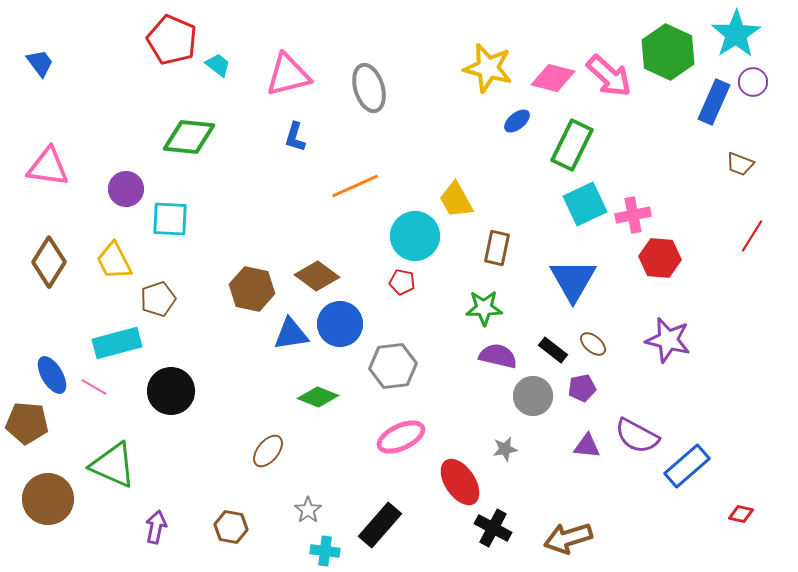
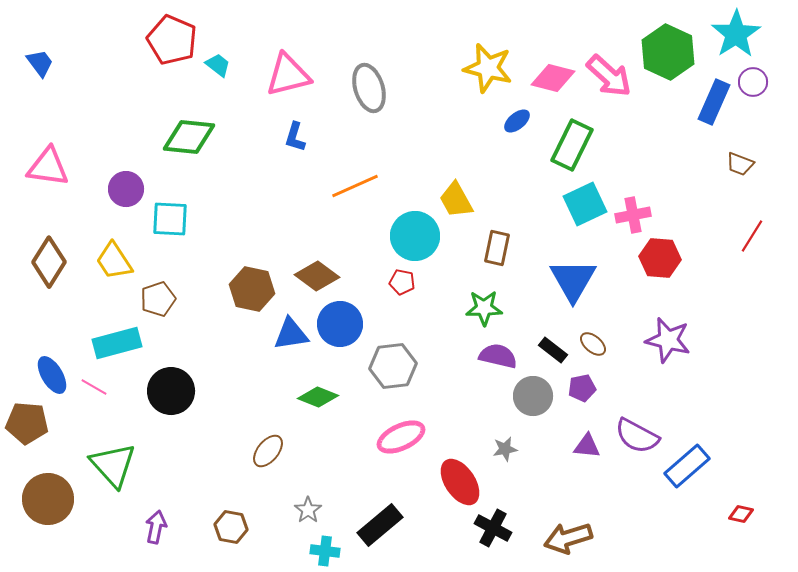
yellow trapezoid at (114, 261): rotated 6 degrees counterclockwise
green triangle at (113, 465): rotated 24 degrees clockwise
black rectangle at (380, 525): rotated 9 degrees clockwise
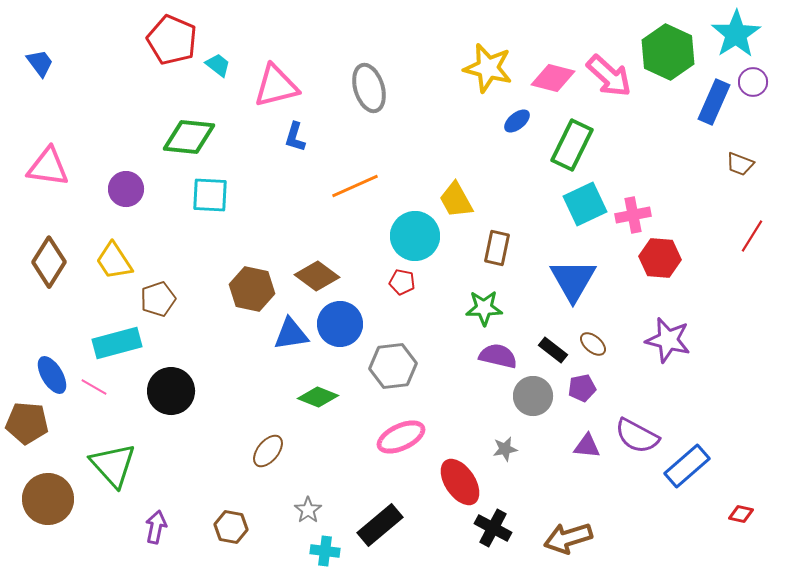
pink triangle at (288, 75): moved 12 px left, 11 px down
cyan square at (170, 219): moved 40 px right, 24 px up
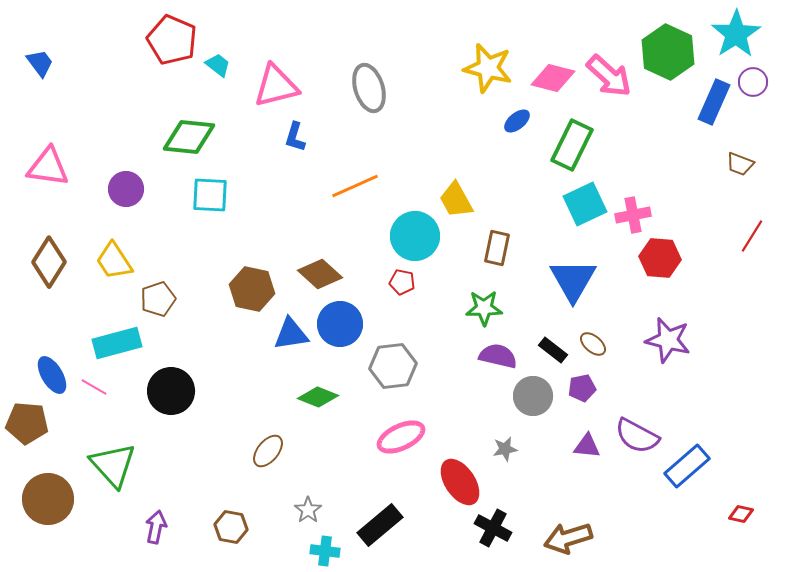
brown diamond at (317, 276): moved 3 px right, 2 px up; rotated 6 degrees clockwise
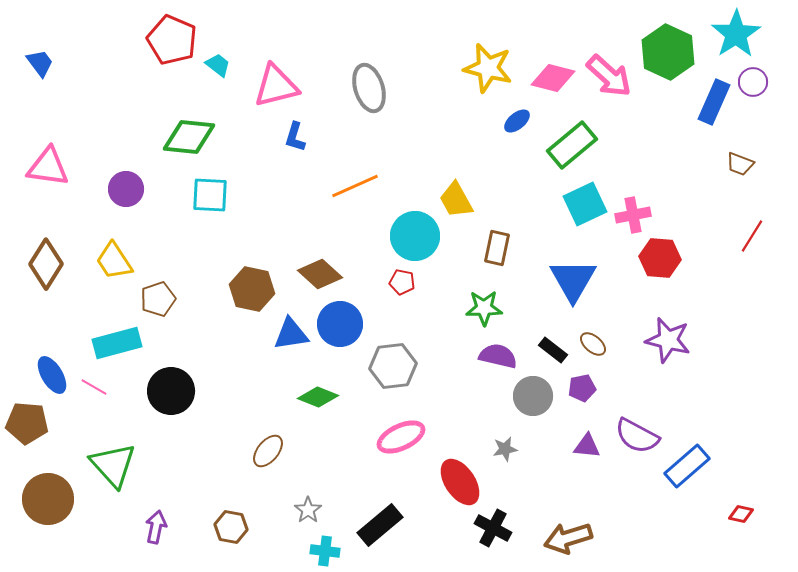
green rectangle at (572, 145): rotated 24 degrees clockwise
brown diamond at (49, 262): moved 3 px left, 2 px down
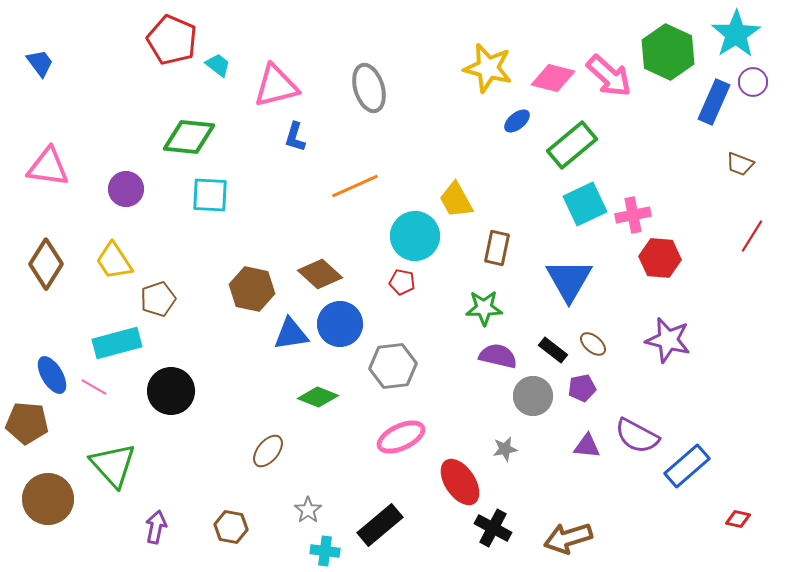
blue triangle at (573, 280): moved 4 px left
red diamond at (741, 514): moved 3 px left, 5 px down
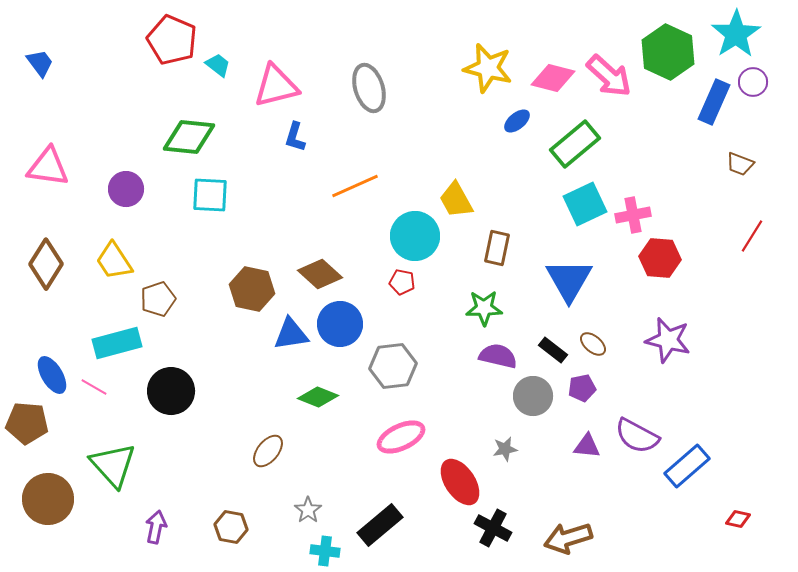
green rectangle at (572, 145): moved 3 px right, 1 px up
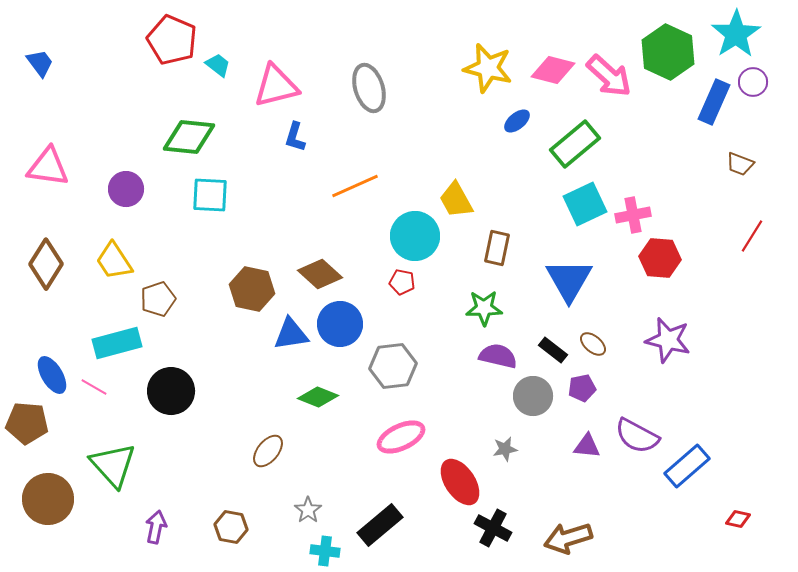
pink diamond at (553, 78): moved 8 px up
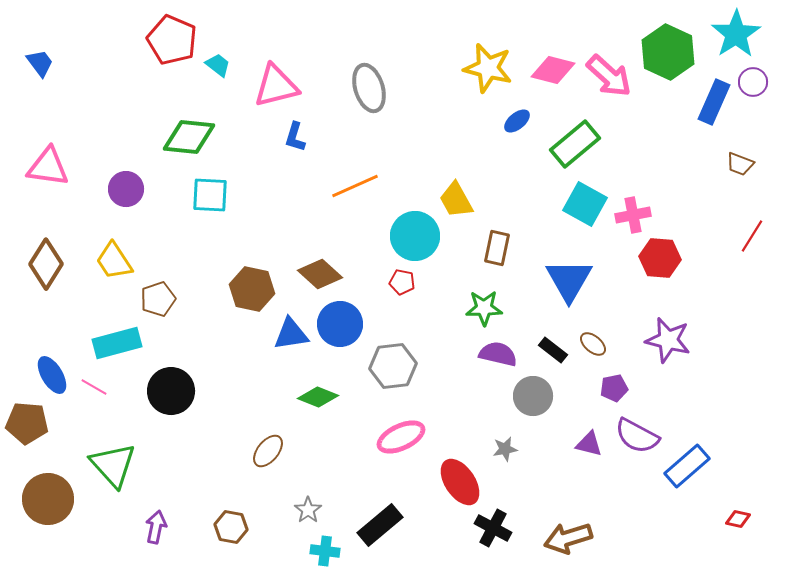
cyan square at (585, 204): rotated 36 degrees counterclockwise
purple semicircle at (498, 356): moved 2 px up
purple pentagon at (582, 388): moved 32 px right
purple triangle at (587, 446): moved 2 px right, 2 px up; rotated 8 degrees clockwise
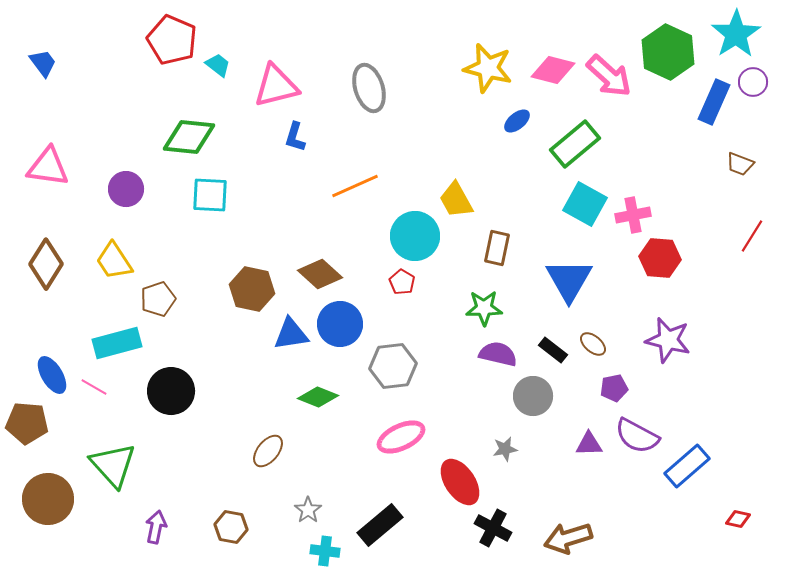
blue trapezoid at (40, 63): moved 3 px right
red pentagon at (402, 282): rotated 20 degrees clockwise
purple triangle at (589, 444): rotated 16 degrees counterclockwise
